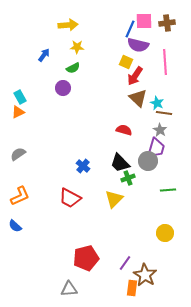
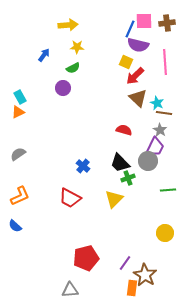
red arrow: rotated 12 degrees clockwise
purple trapezoid: moved 1 px left, 1 px up; rotated 10 degrees clockwise
gray triangle: moved 1 px right, 1 px down
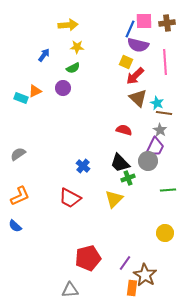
cyan rectangle: moved 1 px right, 1 px down; rotated 40 degrees counterclockwise
orange triangle: moved 17 px right, 21 px up
red pentagon: moved 2 px right
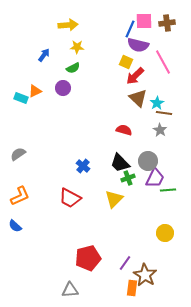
pink line: moved 2 px left; rotated 25 degrees counterclockwise
cyan star: rotated 16 degrees clockwise
purple trapezoid: moved 31 px down
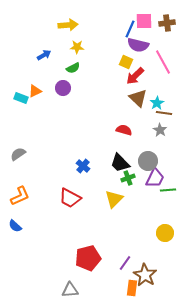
blue arrow: rotated 24 degrees clockwise
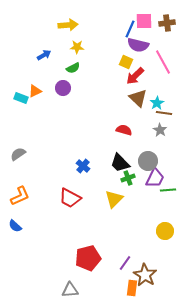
yellow circle: moved 2 px up
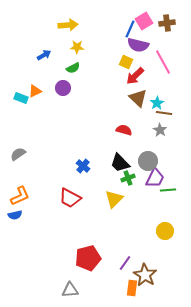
pink square: rotated 30 degrees counterclockwise
blue semicircle: moved 11 px up; rotated 56 degrees counterclockwise
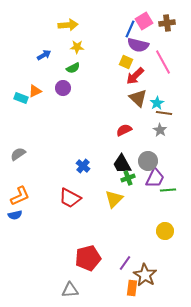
red semicircle: rotated 42 degrees counterclockwise
black trapezoid: moved 2 px right, 1 px down; rotated 15 degrees clockwise
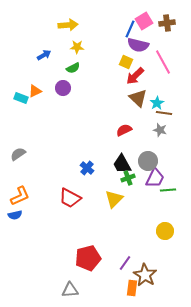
gray star: rotated 16 degrees counterclockwise
blue cross: moved 4 px right, 2 px down
